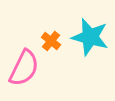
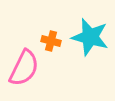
orange cross: rotated 24 degrees counterclockwise
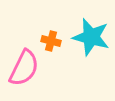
cyan star: moved 1 px right
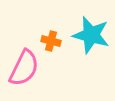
cyan star: moved 2 px up
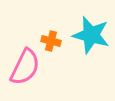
pink semicircle: moved 1 px right, 1 px up
